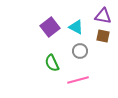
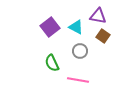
purple triangle: moved 5 px left
brown square: rotated 24 degrees clockwise
pink line: rotated 25 degrees clockwise
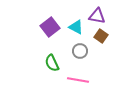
purple triangle: moved 1 px left
brown square: moved 2 px left
